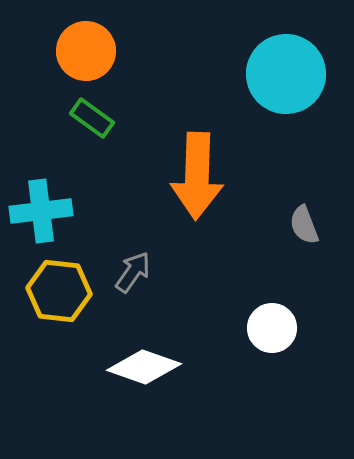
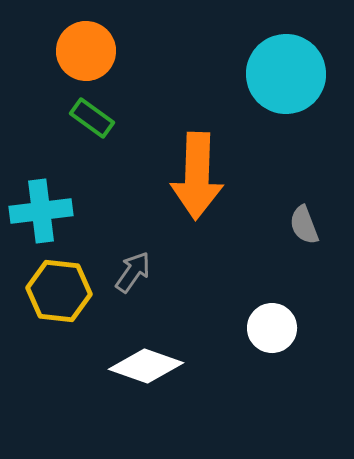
white diamond: moved 2 px right, 1 px up
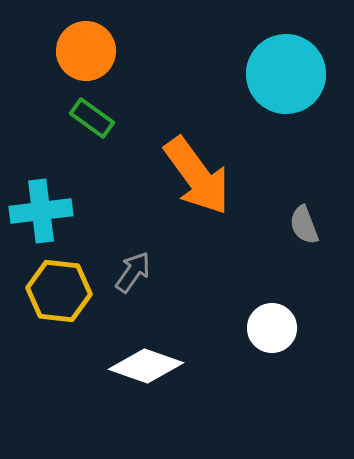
orange arrow: rotated 38 degrees counterclockwise
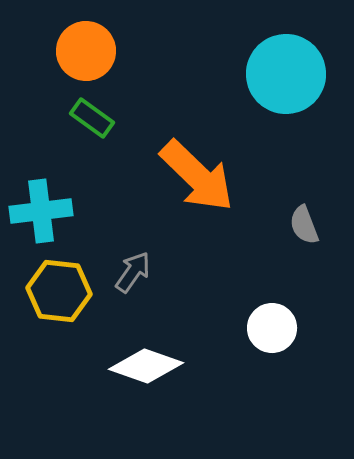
orange arrow: rotated 10 degrees counterclockwise
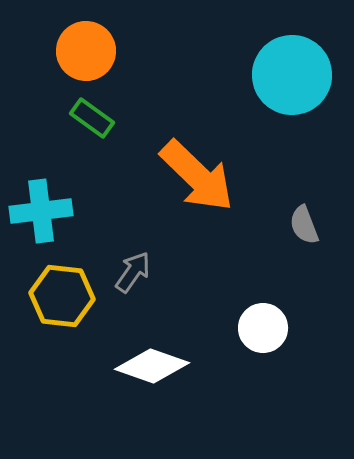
cyan circle: moved 6 px right, 1 px down
yellow hexagon: moved 3 px right, 5 px down
white circle: moved 9 px left
white diamond: moved 6 px right
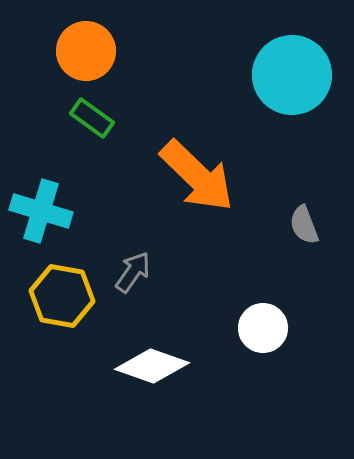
cyan cross: rotated 24 degrees clockwise
yellow hexagon: rotated 4 degrees clockwise
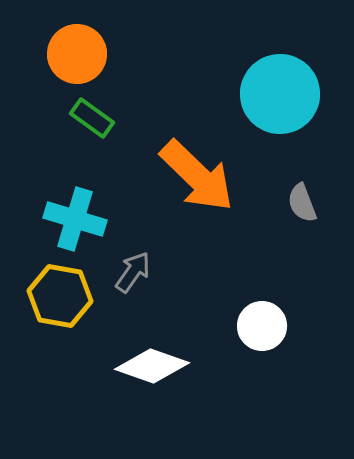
orange circle: moved 9 px left, 3 px down
cyan circle: moved 12 px left, 19 px down
cyan cross: moved 34 px right, 8 px down
gray semicircle: moved 2 px left, 22 px up
yellow hexagon: moved 2 px left
white circle: moved 1 px left, 2 px up
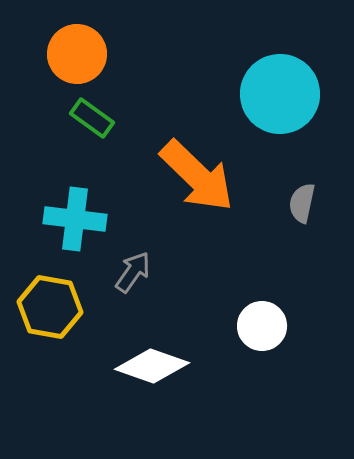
gray semicircle: rotated 33 degrees clockwise
cyan cross: rotated 10 degrees counterclockwise
yellow hexagon: moved 10 px left, 11 px down
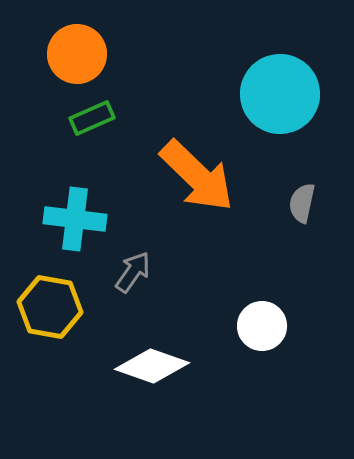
green rectangle: rotated 60 degrees counterclockwise
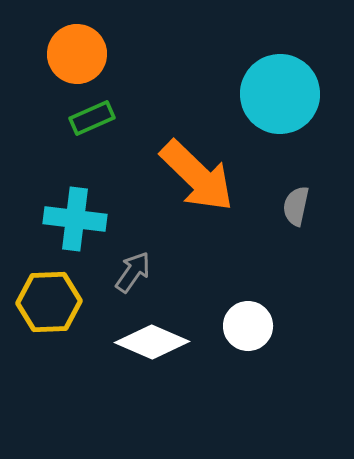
gray semicircle: moved 6 px left, 3 px down
yellow hexagon: moved 1 px left, 5 px up; rotated 12 degrees counterclockwise
white circle: moved 14 px left
white diamond: moved 24 px up; rotated 4 degrees clockwise
